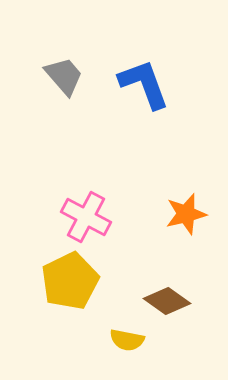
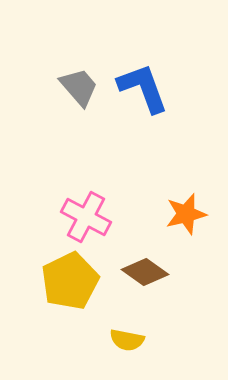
gray trapezoid: moved 15 px right, 11 px down
blue L-shape: moved 1 px left, 4 px down
brown diamond: moved 22 px left, 29 px up
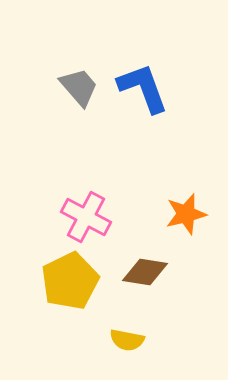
brown diamond: rotated 27 degrees counterclockwise
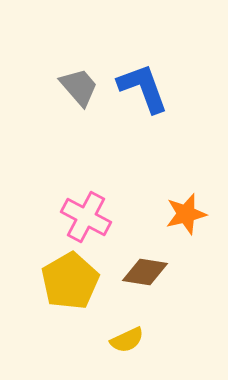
yellow pentagon: rotated 4 degrees counterclockwise
yellow semicircle: rotated 36 degrees counterclockwise
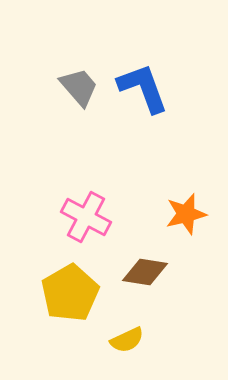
yellow pentagon: moved 12 px down
